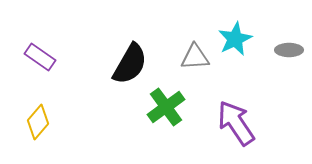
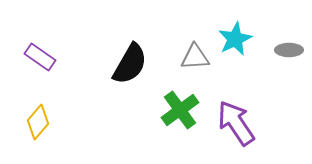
green cross: moved 14 px right, 3 px down
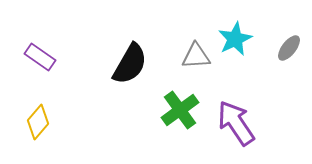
gray ellipse: moved 2 px up; rotated 52 degrees counterclockwise
gray triangle: moved 1 px right, 1 px up
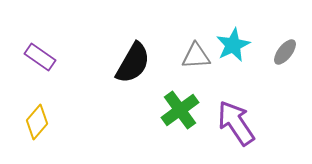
cyan star: moved 2 px left, 6 px down
gray ellipse: moved 4 px left, 4 px down
black semicircle: moved 3 px right, 1 px up
yellow diamond: moved 1 px left
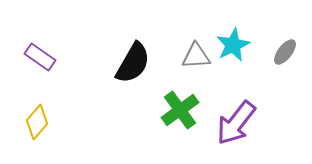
purple arrow: rotated 108 degrees counterclockwise
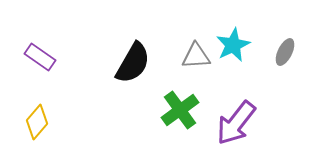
gray ellipse: rotated 12 degrees counterclockwise
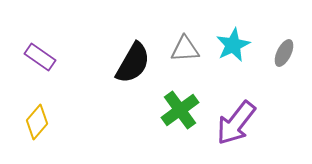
gray ellipse: moved 1 px left, 1 px down
gray triangle: moved 11 px left, 7 px up
